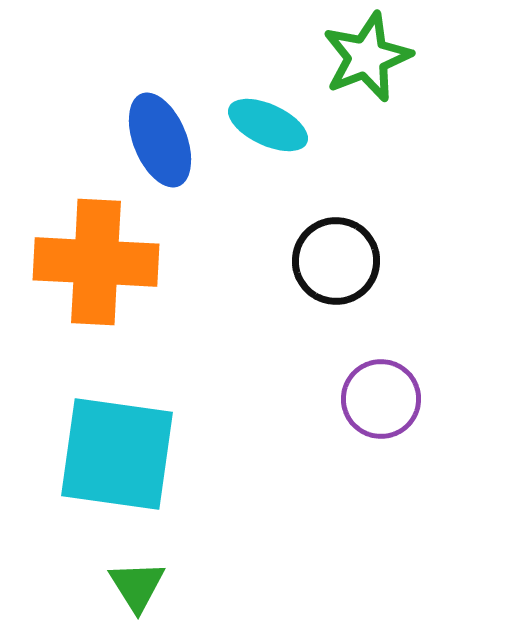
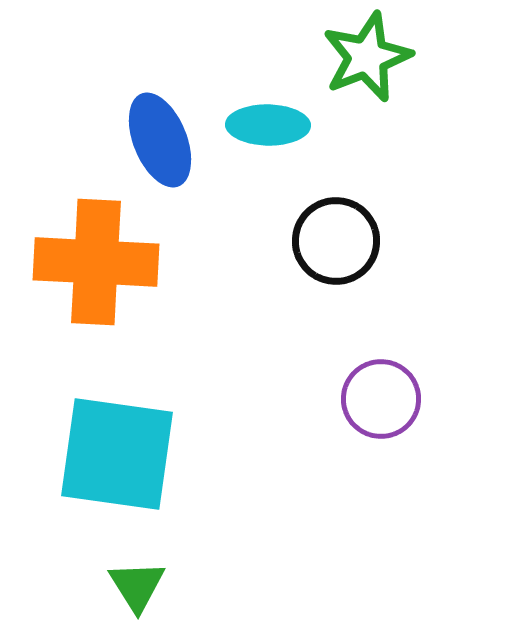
cyan ellipse: rotated 24 degrees counterclockwise
black circle: moved 20 px up
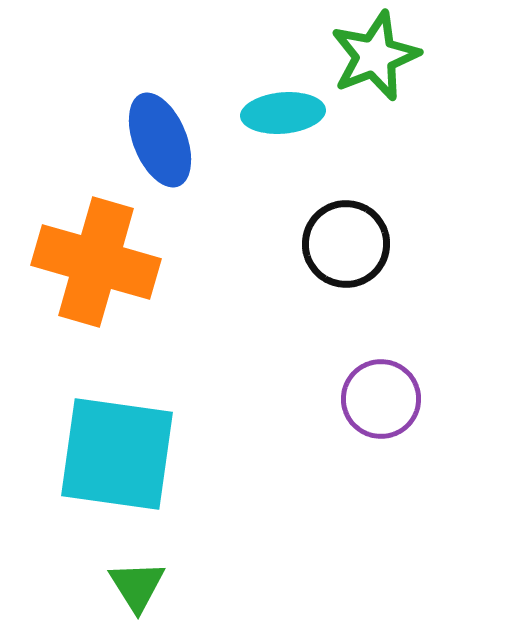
green star: moved 8 px right, 1 px up
cyan ellipse: moved 15 px right, 12 px up; rotated 6 degrees counterclockwise
black circle: moved 10 px right, 3 px down
orange cross: rotated 13 degrees clockwise
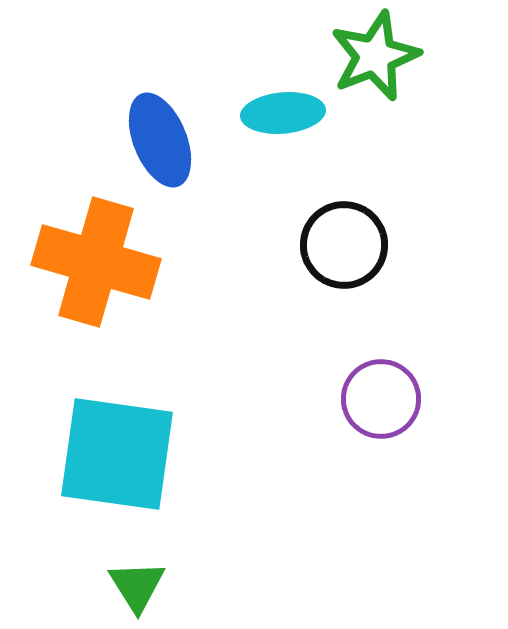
black circle: moved 2 px left, 1 px down
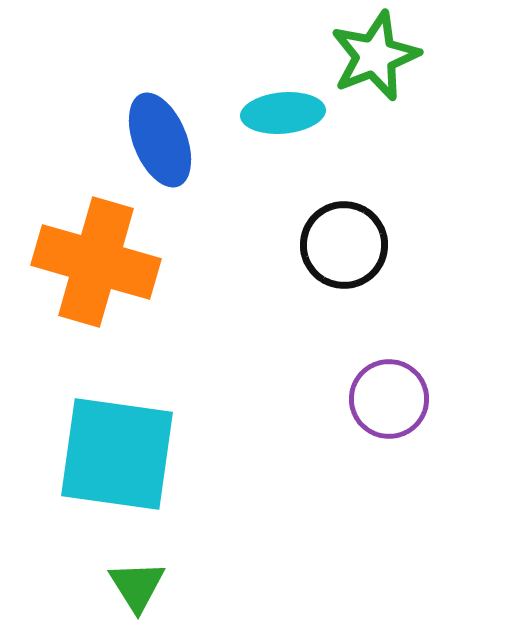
purple circle: moved 8 px right
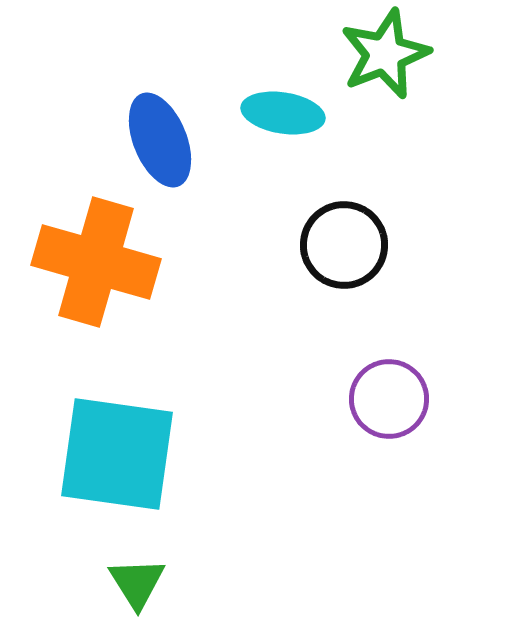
green star: moved 10 px right, 2 px up
cyan ellipse: rotated 14 degrees clockwise
green triangle: moved 3 px up
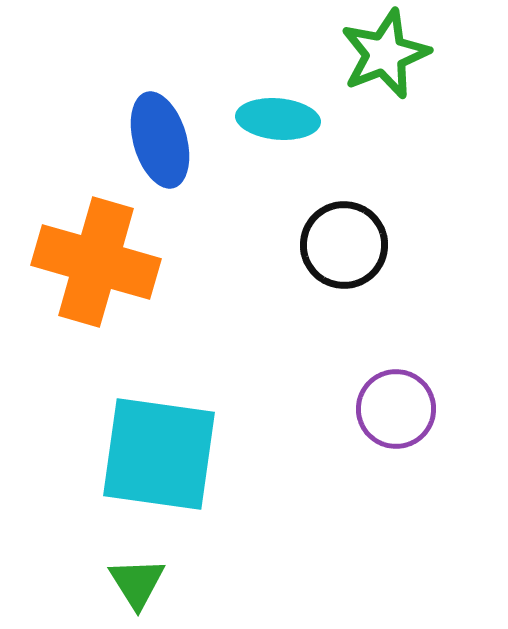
cyan ellipse: moved 5 px left, 6 px down; rotated 4 degrees counterclockwise
blue ellipse: rotated 6 degrees clockwise
purple circle: moved 7 px right, 10 px down
cyan square: moved 42 px right
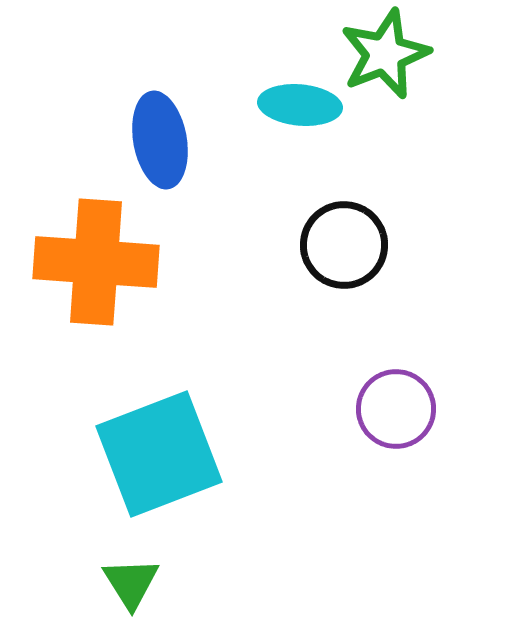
cyan ellipse: moved 22 px right, 14 px up
blue ellipse: rotated 6 degrees clockwise
orange cross: rotated 12 degrees counterclockwise
cyan square: rotated 29 degrees counterclockwise
green triangle: moved 6 px left
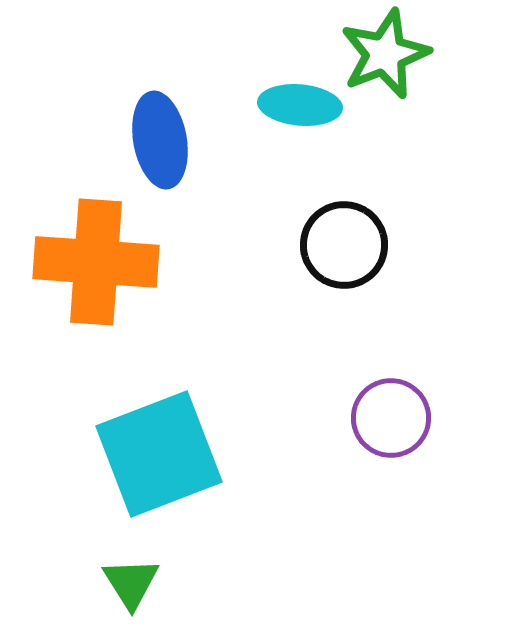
purple circle: moved 5 px left, 9 px down
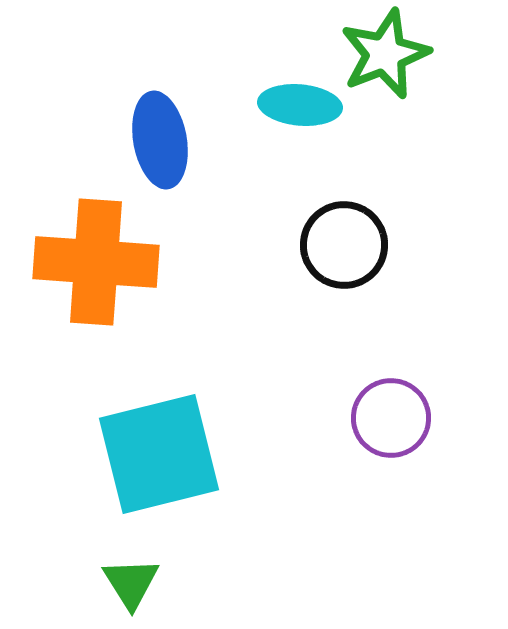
cyan square: rotated 7 degrees clockwise
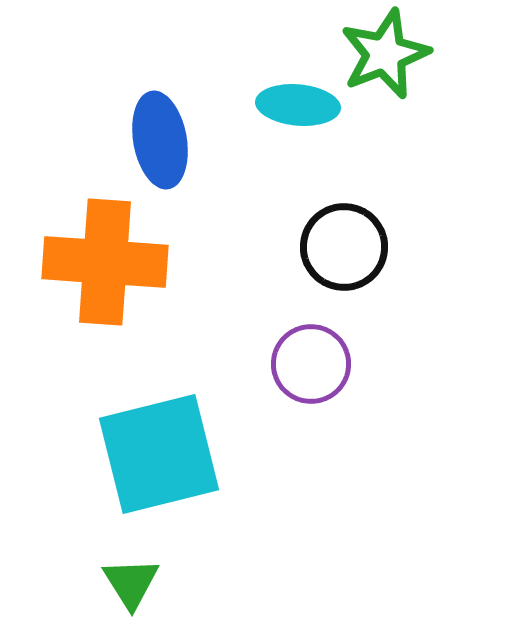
cyan ellipse: moved 2 px left
black circle: moved 2 px down
orange cross: moved 9 px right
purple circle: moved 80 px left, 54 px up
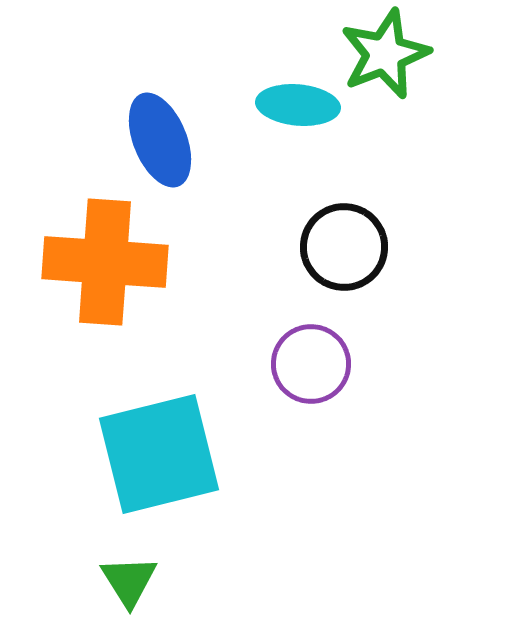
blue ellipse: rotated 12 degrees counterclockwise
green triangle: moved 2 px left, 2 px up
